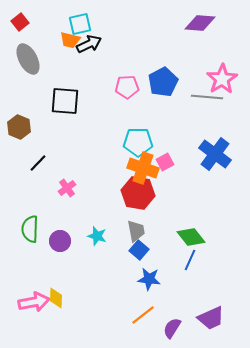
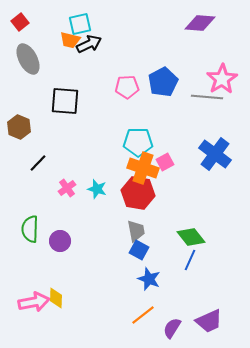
cyan star: moved 47 px up
blue square: rotated 12 degrees counterclockwise
blue star: rotated 15 degrees clockwise
purple trapezoid: moved 2 px left, 3 px down
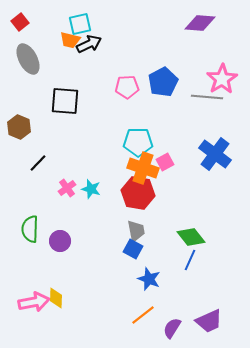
cyan star: moved 6 px left
blue square: moved 6 px left, 1 px up
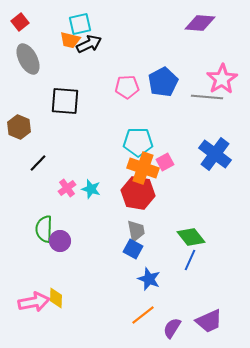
green semicircle: moved 14 px right
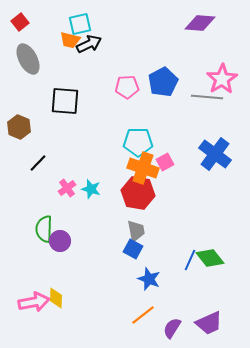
green diamond: moved 19 px right, 21 px down
purple trapezoid: moved 2 px down
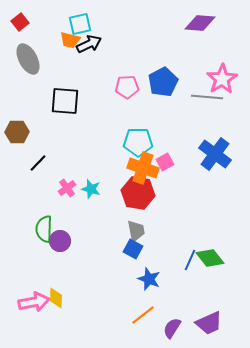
brown hexagon: moved 2 px left, 5 px down; rotated 25 degrees counterclockwise
